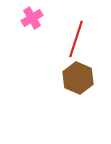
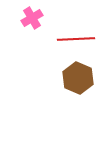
red line: rotated 69 degrees clockwise
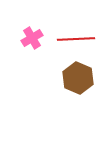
pink cross: moved 20 px down
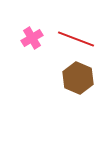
red line: rotated 24 degrees clockwise
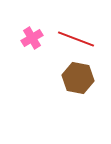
brown hexagon: rotated 12 degrees counterclockwise
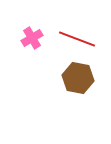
red line: moved 1 px right
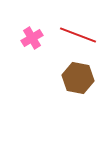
red line: moved 1 px right, 4 px up
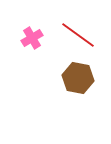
red line: rotated 15 degrees clockwise
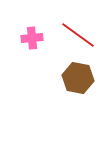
pink cross: rotated 25 degrees clockwise
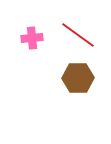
brown hexagon: rotated 12 degrees counterclockwise
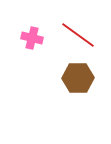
pink cross: rotated 20 degrees clockwise
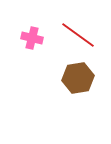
brown hexagon: rotated 8 degrees counterclockwise
